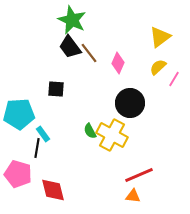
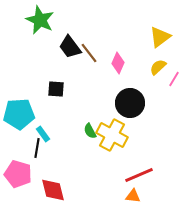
green star: moved 32 px left
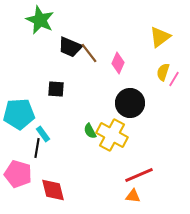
black trapezoid: rotated 30 degrees counterclockwise
yellow semicircle: moved 5 px right, 5 px down; rotated 30 degrees counterclockwise
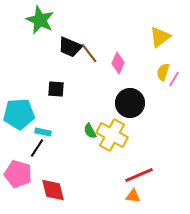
cyan rectangle: moved 2 px up; rotated 42 degrees counterclockwise
black line: rotated 24 degrees clockwise
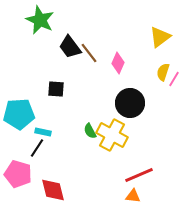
black trapezoid: rotated 30 degrees clockwise
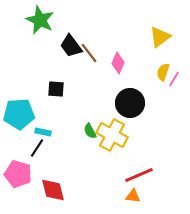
black trapezoid: moved 1 px right, 1 px up
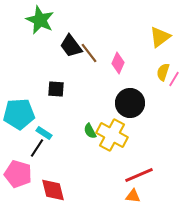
cyan rectangle: moved 1 px right, 1 px down; rotated 21 degrees clockwise
